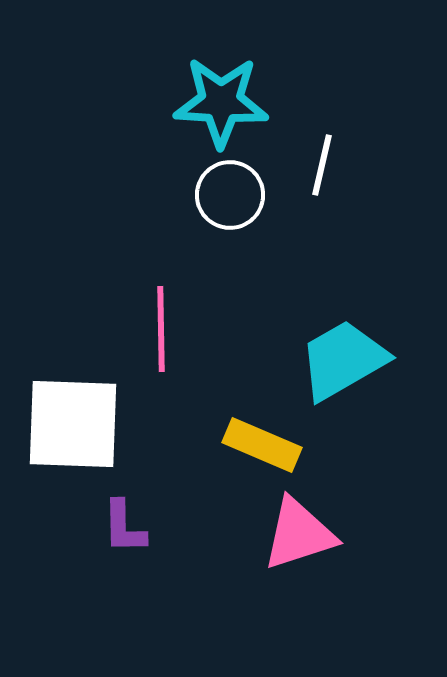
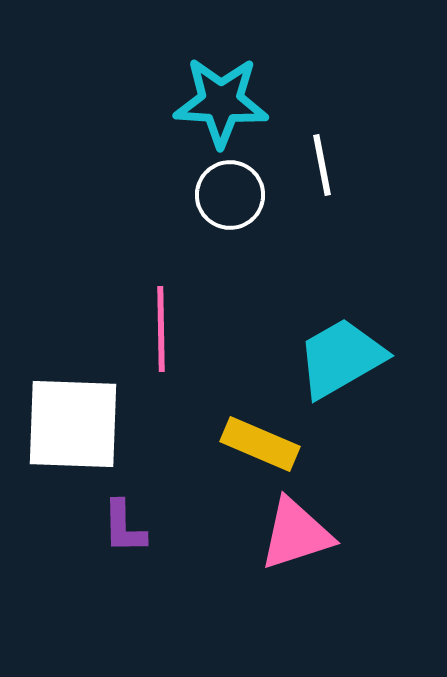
white line: rotated 24 degrees counterclockwise
cyan trapezoid: moved 2 px left, 2 px up
yellow rectangle: moved 2 px left, 1 px up
pink triangle: moved 3 px left
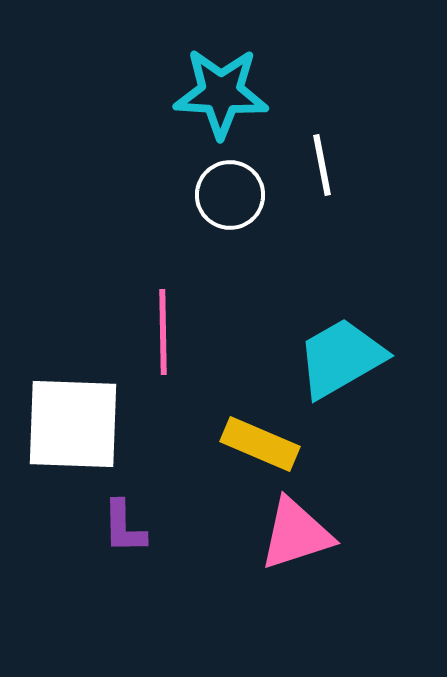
cyan star: moved 9 px up
pink line: moved 2 px right, 3 px down
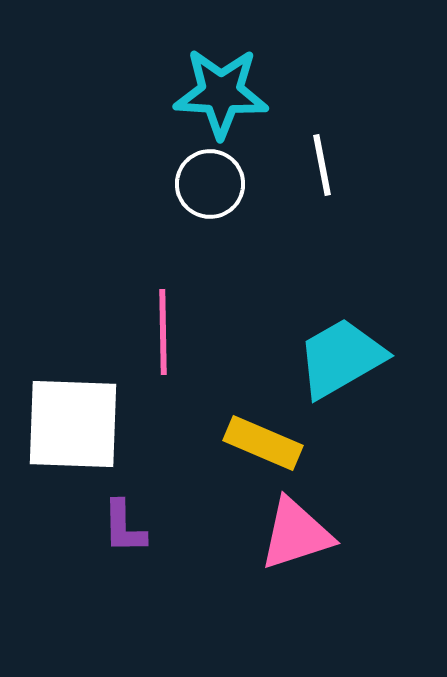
white circle: moved 20 px left, 11 px up
yellow rectangle: moved 3 px right, 1 px up
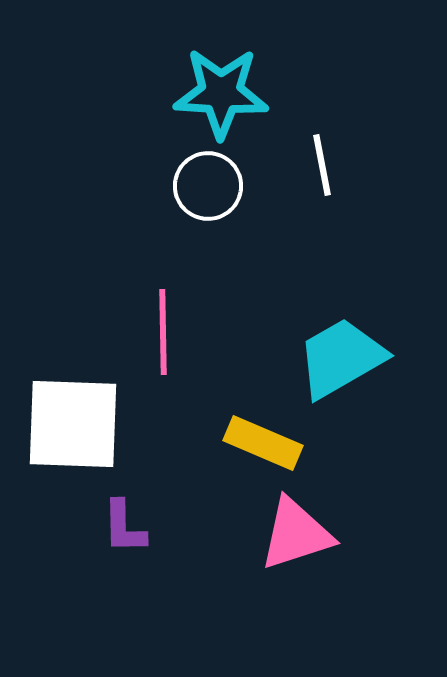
white circle: moved 2 px left, 2 px down
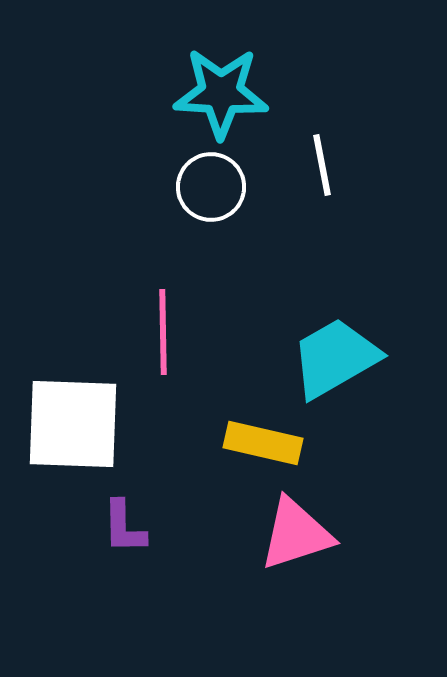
white circle: moved 3 px right, 1 px down
cyan trapezoid: moved 6 px left
yellow rectangle: rotated 10 degrees counterclockwise
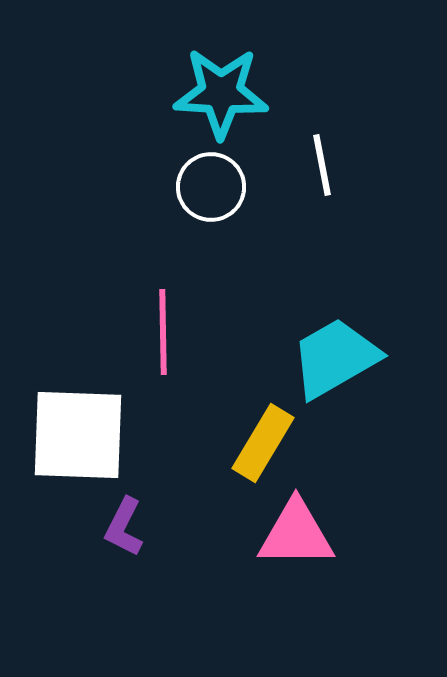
white square: moved 5 px right, 11 px down
yellow rectangle: rotated 72 degrees counterclockwise
purple L-shape: rotated 28 degrees clockwise
pink triangle: rotated 18 degrees clockwise
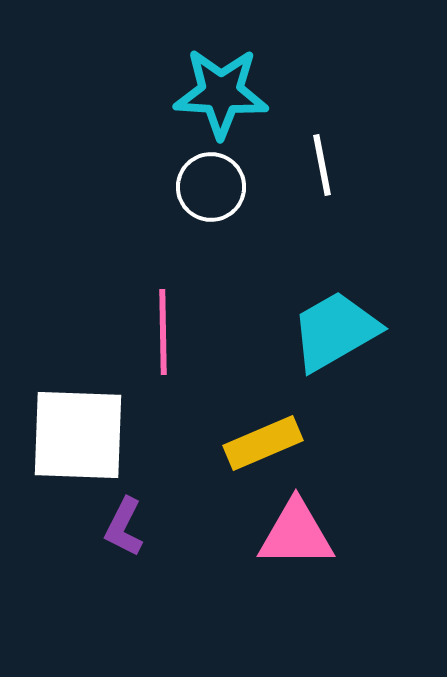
cyan trapezoid: moved 27 px up
yellow rectangle: rotated 36 degrees clockwise
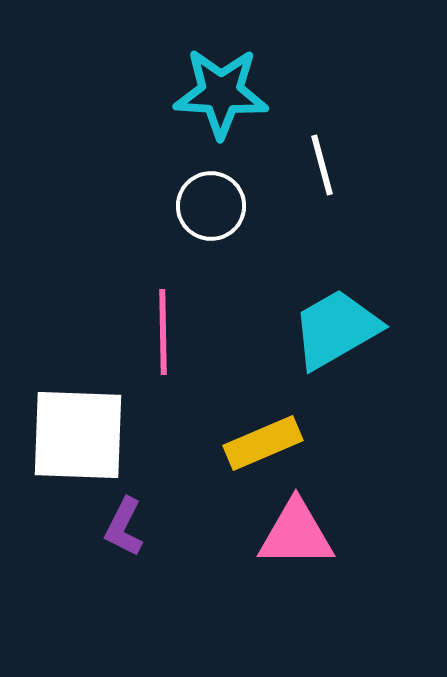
white line: rotated 4 degrees counterclockwise
white circle: moved 19 px down
cyan trapezoid: moved 1 px right, 2 px up
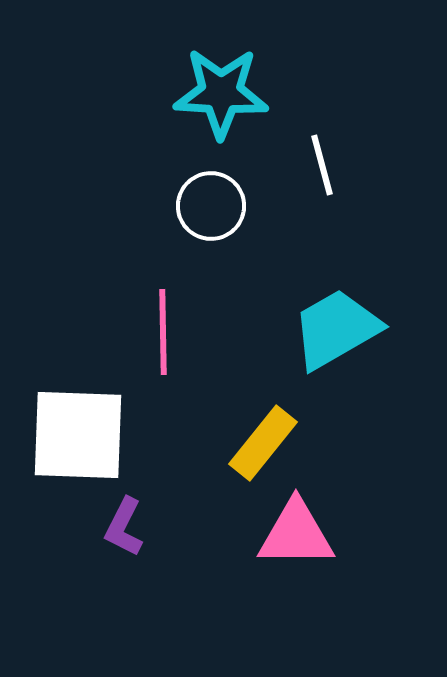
yellow rectangle: rotated 28 degrees counterclockwise
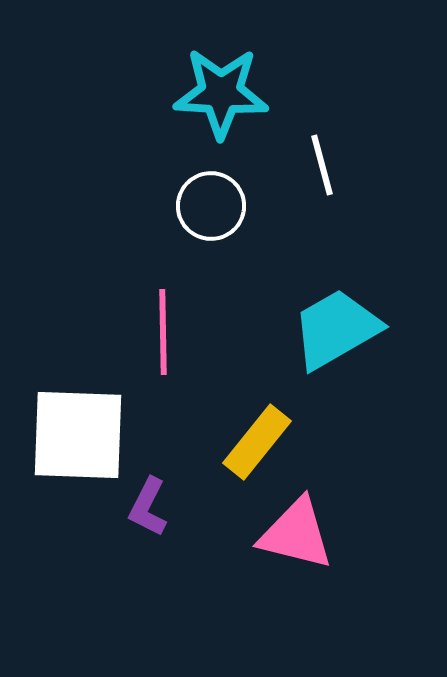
yellow rectangle: moved 6 px left, 1 px up
purple L-shape: moved 24 px right, 20 px up
pink triangle: rotated 14 degrees clockwise
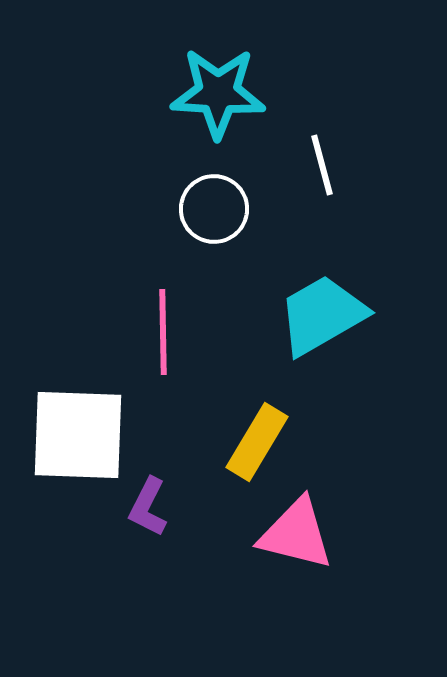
cyan star: moved 3 px left
white circle: moved 3 px right, 3 px down
cyan trapezoid: moved 14 px left, 14 px up
yellow rectangle: rotated 8 degrees counterclockwise
